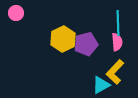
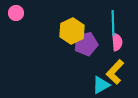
cyan line: moved 5 px left
yellow hexagon: moved 9 px right, 8 px up
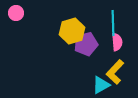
yellow hexagon: rotated 10 degrees clockwise
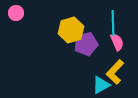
yellow hexagon: moved 1 px left, 1 px up
pink semicircle: rotated 18 degrees counterclockwise
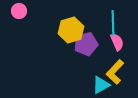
pink circle: moved 3 px right, 2 px up
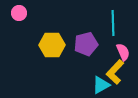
pink circle: moved 2 px down
yellow hexagon: moved 19 px left, 15 px down; rotated 15 degrees clockwise
pink semicircle: moved 6 px right, 10 px down
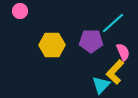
pink circle: moved 1 px right, 2 px up
cyan line: rotated 50 degrees clockwise
purple pentagon: moved 5 px right, 3 px up; rotated 15 degrees clockwise
cyan triangle: rotated 18 degrees counterclockwise
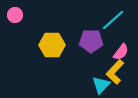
pink circle: moved 5 px left, 4 px down
cyan line: moved 3 px up
pink semicircle: moved 2 px left; rotated 60 degrees clockwise
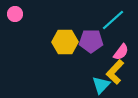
pink circle: moved 1 px up
yellow hexagon: moved 13 px right, 3 px up
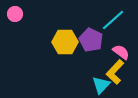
purple pentagon: moved 1 px up; rotated 25 degrees clockwise
pink semicircle: rotated 90 degrees counterclockwise
